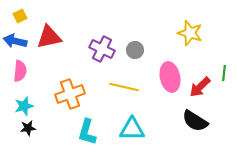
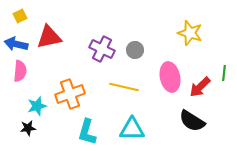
blue arrow: moved 1 px right, 3 px down
cyan star: moved 13 px right
black semicircle: moved 3 px left
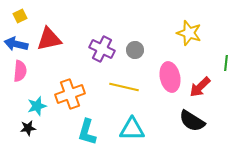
yellow star: moved 1 px left
red triangle: moved 2 px down
green line: moved 2 px right, 10 px up
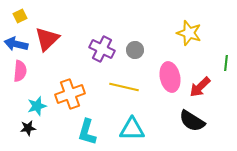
red triangle: moved 2 px left; rotated 32 degrees counterclockwise
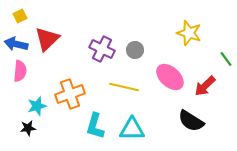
green line: moved 4 px up; rotated 42 degrees counterclockwise
pink ellipse: rotated 36 degrees counterclockwise
red arrow: moved 5 px right, 1 px up
black semicircle: moved 1 px left
cyan L-shape: moved 8 px right, 6 px up
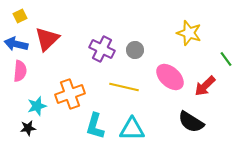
black semicircle: moved 1 px down
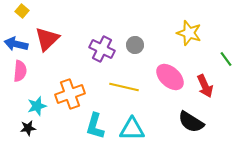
yellow square: moved 2 px right, 5 px up; rotated 24 degrees counterclockwise
gray circle: moved 5 px up
red arrow: rotated 70 degrees counterclockwise
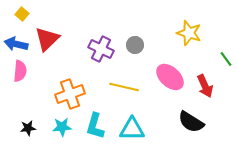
yellow square: moved 3 px down
purple cross: moved 1 px left
cyan star: moved 25 px right, 21 px down; rotated 12 degrees clockwise
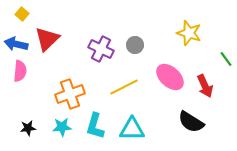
yellow line: rotated 40 degrees counterclockwise
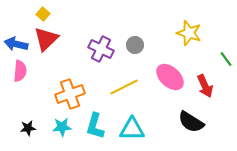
yellow square: moved 21 px right
red triangle: moved 1 px left
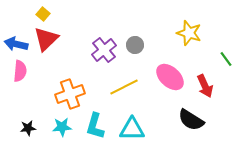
purple cross: moved 3 px right, 1 px down; rotated 25 degrees clockwise
black semicircle: moved 2 px up
